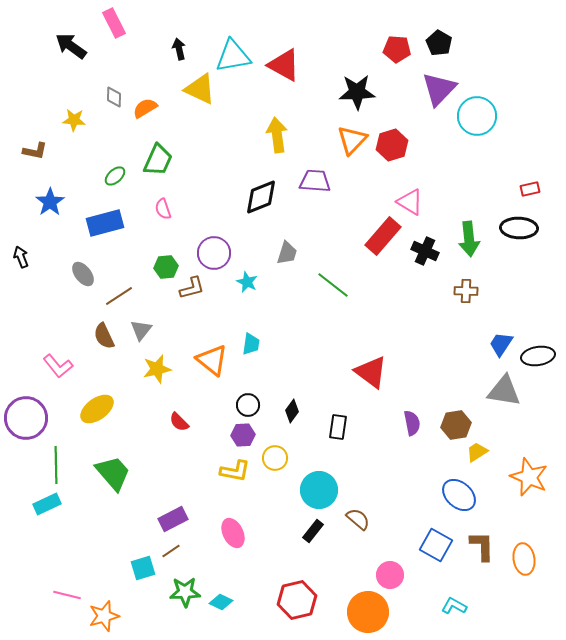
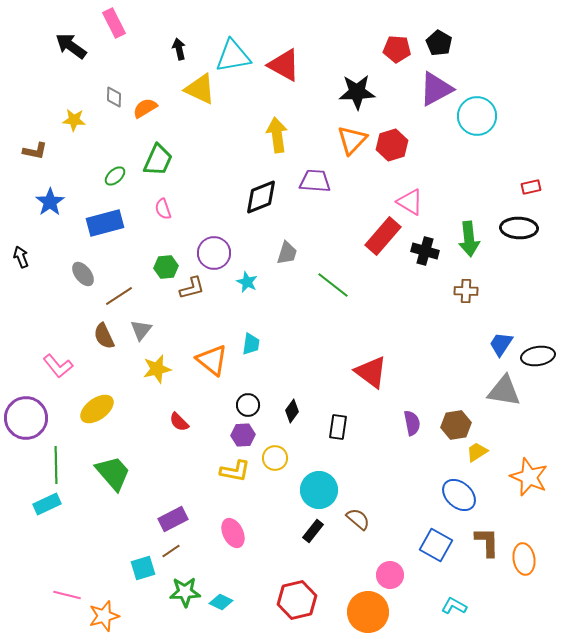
purple triangle at (439, 89): moved 3 px left; rotated 18 degrees clockwise
red rectangle at (530, 189): moved 1 px right, 2 px up
black cross at (425, 251): rotated 8 degrees counterclockwise
brown L-shape at (482, 546): moved 5 px right, 4 px up
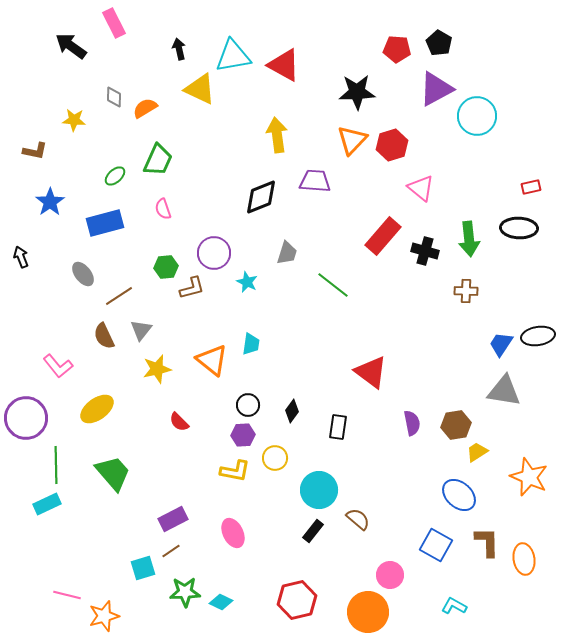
pink triangle at (410, 202): moved 11 px right, 14 px up; rotated 8 degrees clockwise
black ellipse at (538, 356): moved 20 px up
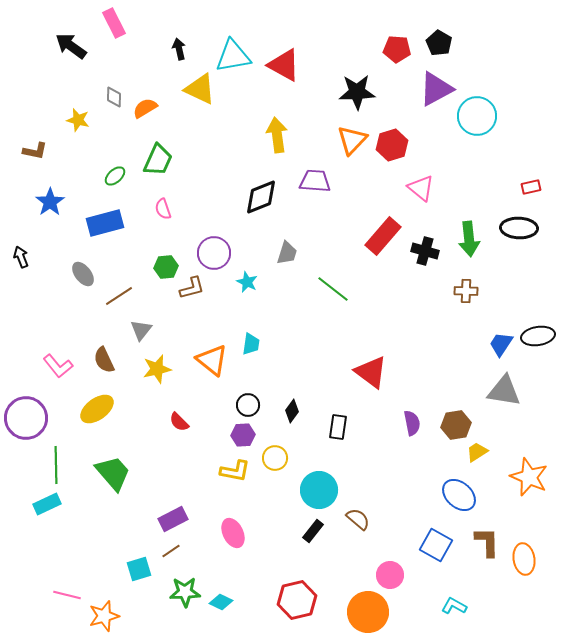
yellow star at (74, 120): moved 4 px right; rotated 10 degrees clockwise
green line at (333, 285): moved 4 px down
brown semicircle at (104, 336): moved 24 px down
cyan square at (143, 568): moved 4 px left, 1 px down
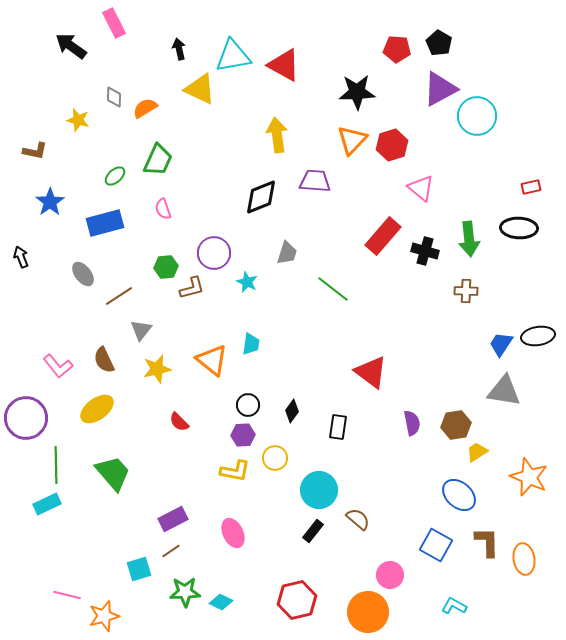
purple triangle at (436, 89): moved 4 px right
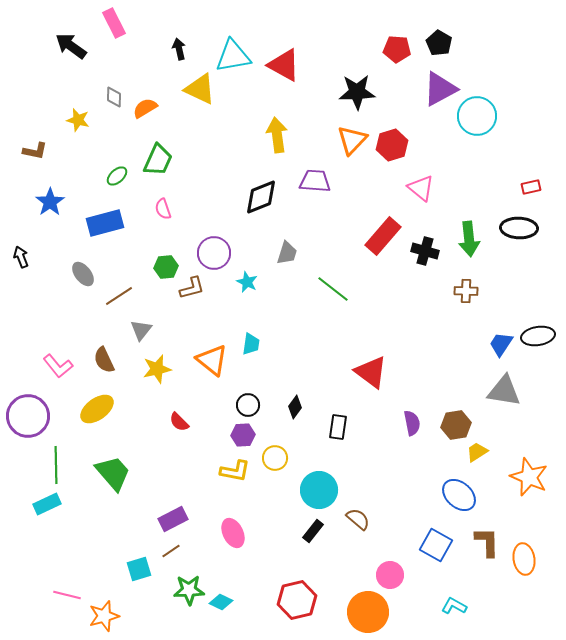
green ellipse at (115, 176): moved 2 px right
black diamond at (292, 411): moved 3 px right, 4 px up
purple circle at (26, 418): moved 2 px right, 2 px up
green star at (185, 592): moved 4 px right, 2 px up
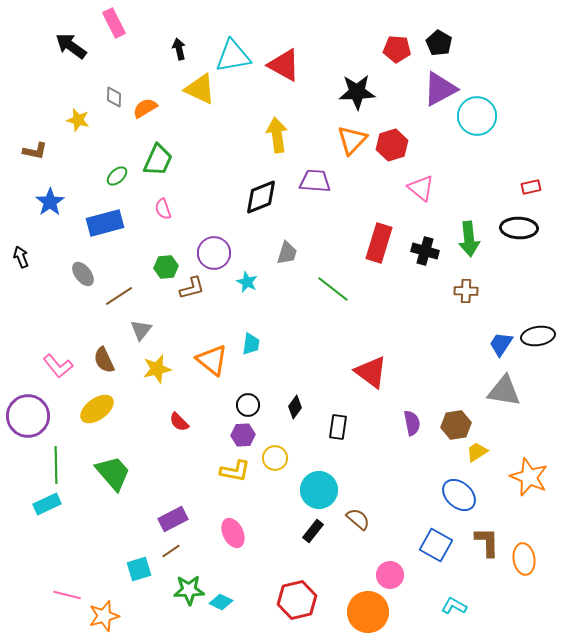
red rectangle at (383, 236): moved 4 px left, 7 px down; rotated 24 degrees counterclockwise
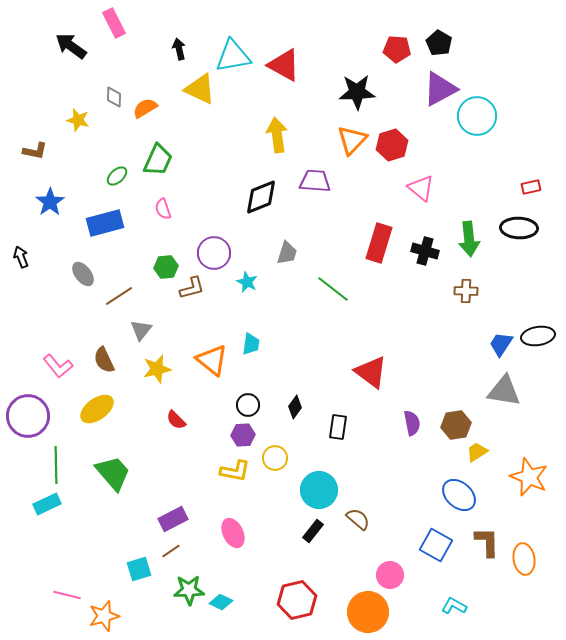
red semicircle at (179, 422): moved 3 px left, 2 px up
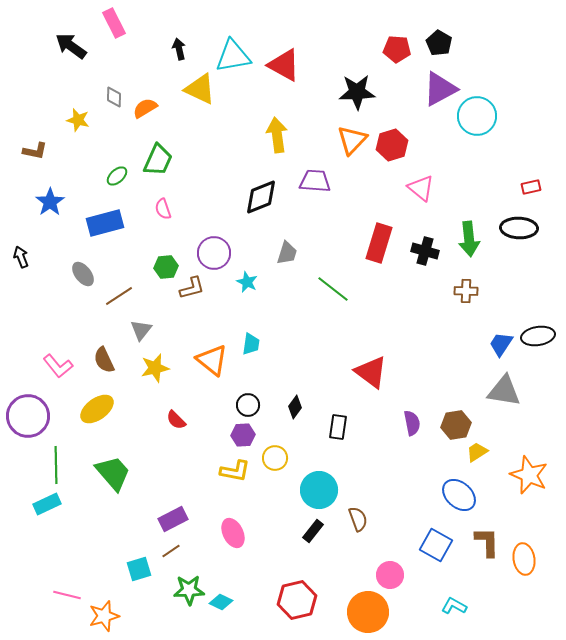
yellow star at (157, 369): moved 2 px left, 1 px up
orange star at (529, 477): moved 2 px up
brown semicircle at (358, 519): rotated 30 degrees clockwise
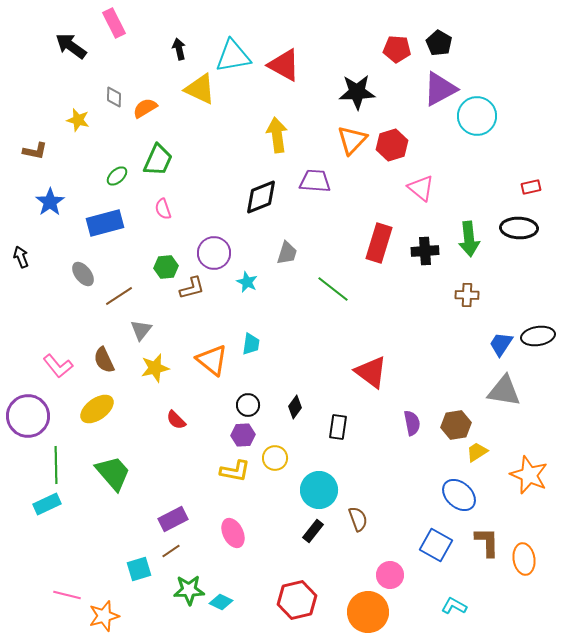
black cross at (425, 251): rotated 20 degrees counterclockwise
brown cross at (466, 291): moved 1 px right, 4 px down
